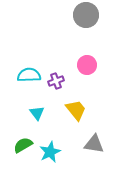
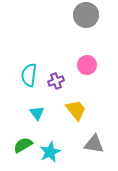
cyan semicircle: rotated 80 degrees counterclockwise
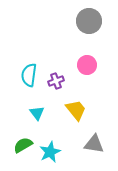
gray circle: moved 3 px right, 6 px down
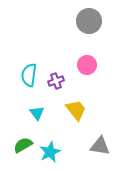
gray triangle: moved 6 px right, 2 px down
